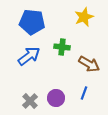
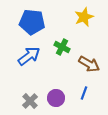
green cross: rotated 21 degrees clockwise
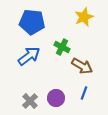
brown arrow: moved 7 px left, 2 px down
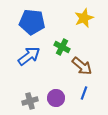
yellow star: moved 1 px down
brown arrow: rotated 10 degrees clockwise
gray cross: rotated 28 degrees clockwise
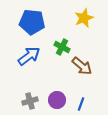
blue line: moved 3 px left, 11 px down
purple circle: moved 1 px right, 2 px down
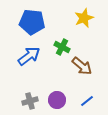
blue line: moved 6 px right, 3 px up; rotated 32 degrees clockwise
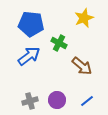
blue pentagon: moved 1 px left, 2 px down
green cross: moved 3 px left, 4 px up
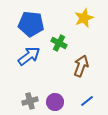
brown arrow: moved 1 px left; rotated 110 degrees counterclockwise
purple circle: moved 2 px left, 2 px down
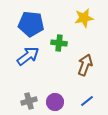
yellow star: rotated 12 degrees clockwise
green cross: rotated 21 degrees counterclockwise
blue arrow: moved 1 px left
brown arrow: moved 4 px right, 1 px up
gray cross: moved 1 px left
